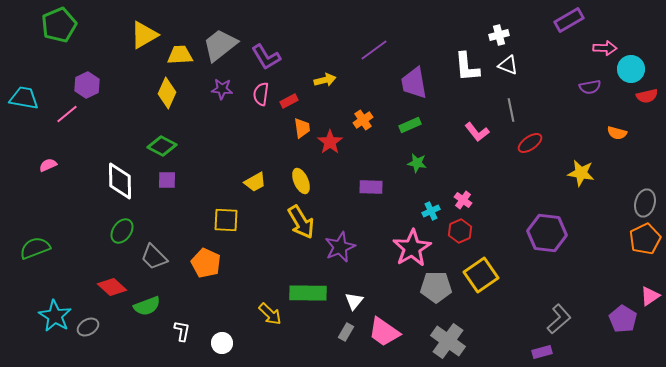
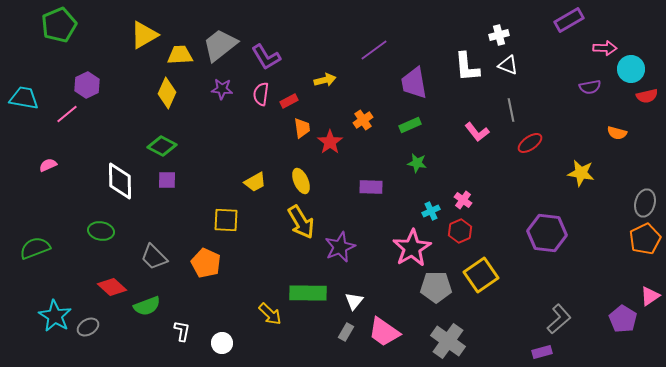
green ellipse at (122, 231): moved 21 px left; rotated 65 degrees clockwise
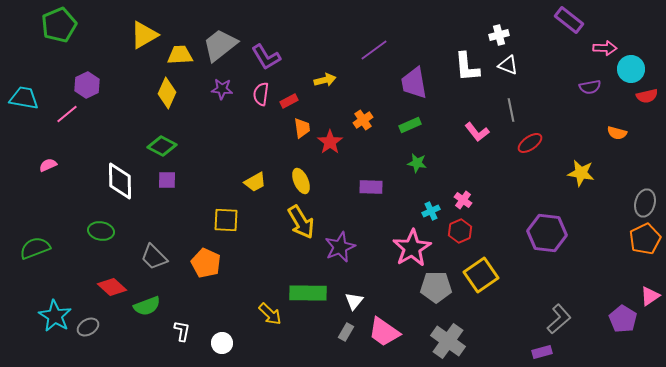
purple rectangle at (569, 20): rotated 68 degrees clockwise
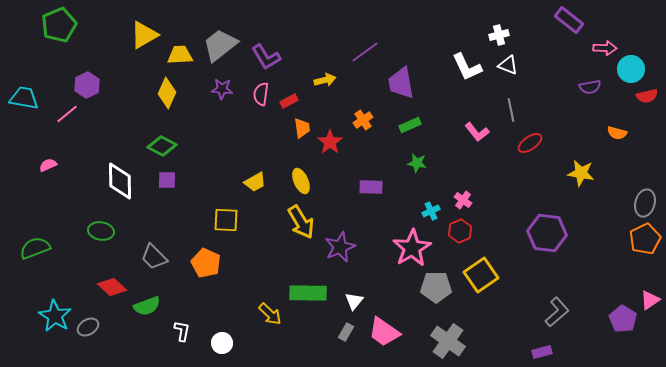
purple line at (374, 50): moved 9 px left, 2 px down
white L-shape at (467, 67): rotated 20 degrees counterclockwise
purple trapezoid at (414, 83): moved 13 px left
pink triangle at (650, 296): moved 4 px down
gray L-shape at (559, 319): moved 2 px left, 7 px up
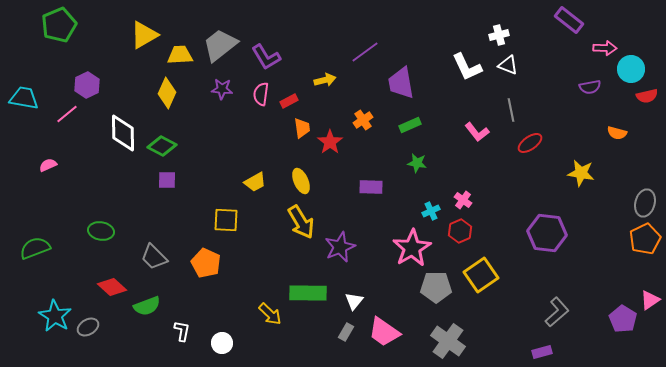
white diamond at (120, 181): moved 3 px right, 48 px up
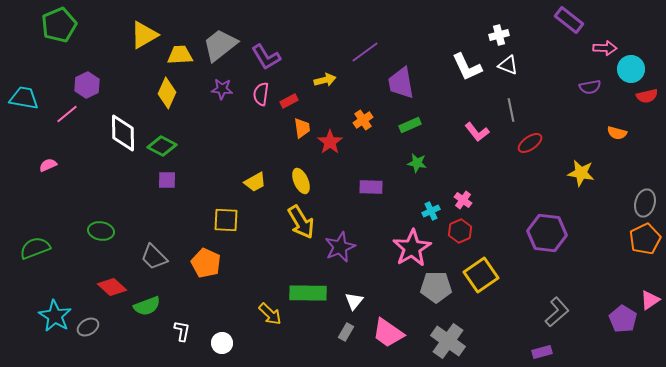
pink trapezoid at (384, 332): moved 4 px right, 1 px down
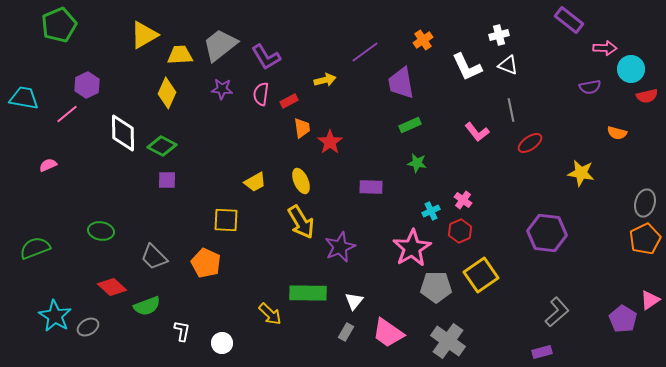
orange cross at (363, 120): moved 60 px right, 80 px up
